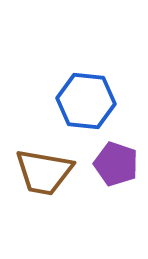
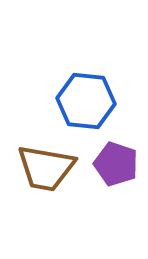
brown trapezoid: moved 2 px right, 4 px up
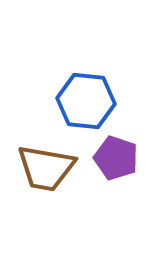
purple pentagon: moved 6 px up
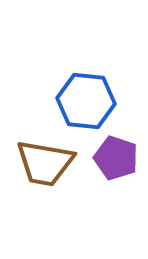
brown trapezoid: moved 1 px left, 5 px up
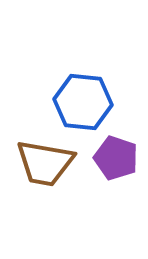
blue hexagon: moved 3 px left, 1 px down
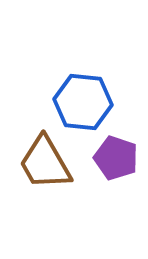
brown trapezoid: rotated 50 degrees clockwise
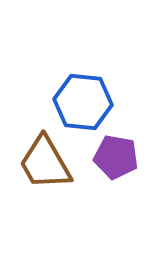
purple pentagon: moved 1 px up; rotated 9 degrees counterclockwise
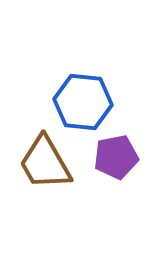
purple pentagon: rotated 21 degrees counterclockwise
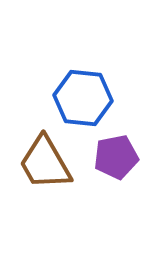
blue hexagon: moved 4 px up
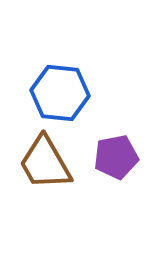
blue hexagon: moved 23 px left, 5 px up
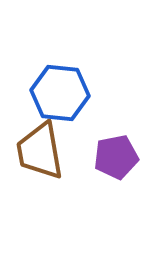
brown trapezoid: moved 5 px left, 12 px up; rotated 20 degrees clockwise
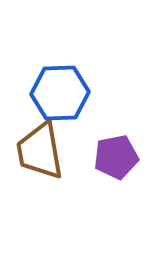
blue hexagon: rotated 8 degrees counterclockwise
